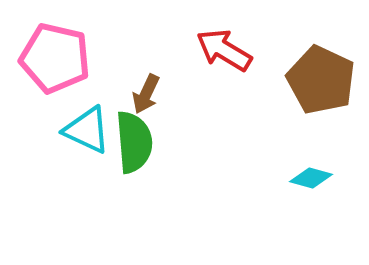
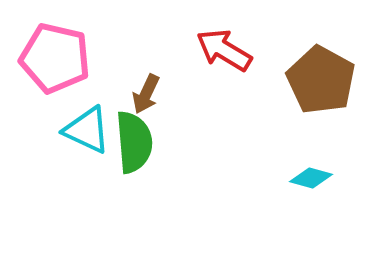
brown pentagon: rotated 4 degrees clockwise
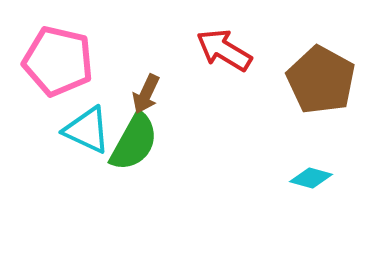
pink pentagon: moved 3 px right, 3 px down
green semicircle: rotated 34 degrees clockwise
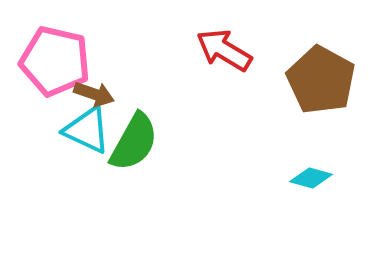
pink pentagon: moved 3 px left
brown arrow: moved 52 px left; rotated 96 degrees counterclockwise
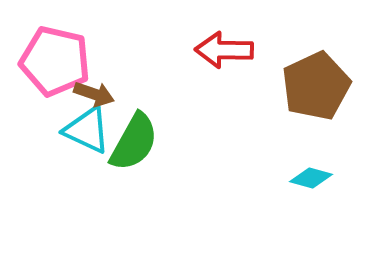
red arrow: rotated 30 degrees counterclockwise
brown pentagon: moved 5 px left, 6 px down; rotated 18 degrees clockwise
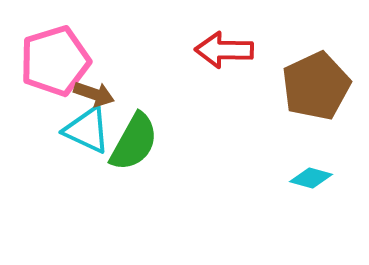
pink pentagon: rotated 30 degrees counterclockwise
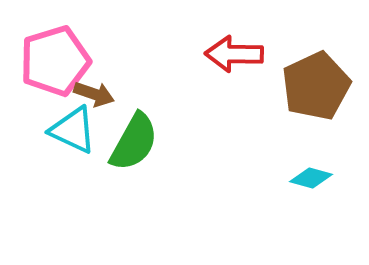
red arrow: moved 10 px right, 4 px down
cyan triangle: moved 14 px left
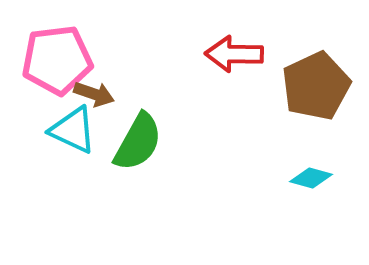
pink pentagon: moved 2 px right, 1 px up; rotated 10 degrees clockwise
green semicircle: moved 4 px right
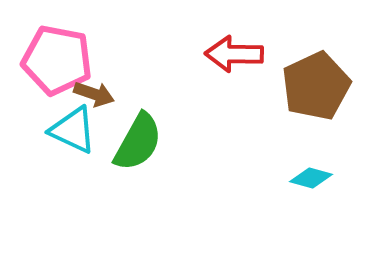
pink pentagon: rotated 18 degrees clockwise
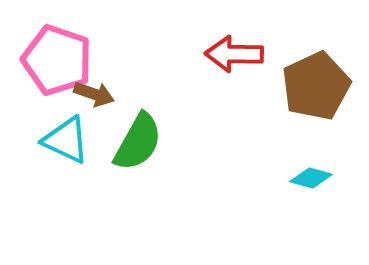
pink pentagon: rotated 8 degrees clockwise
cyan triangle: moved 7 px left, 10 px down
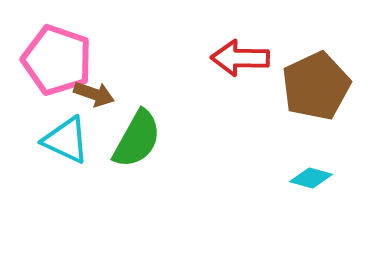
red arrow: moved 6 px right, 4 px down
green semicircle: moved 1 px left, 3 px up
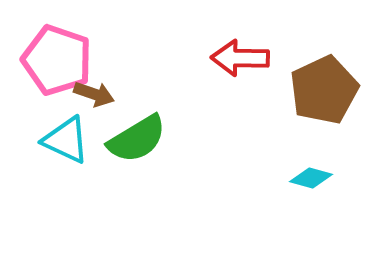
brown pentagon: moved 8 px right, 4 px down
green semicircle: rotated 30 degrees clockwise
